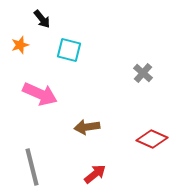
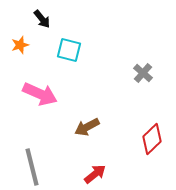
brown arrow: rotated 20 degrees counterclockwise
red diamond: rotated 68 degrees counterclockwise
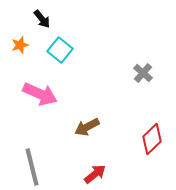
cyan square: moved 9 px left; rotated 25 degrees clockwise
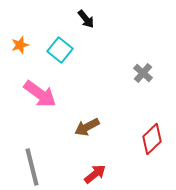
black arrow: moved 44 px right
pink arrow: rotated 12 degrees clockwise
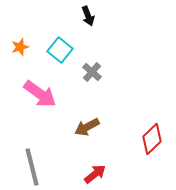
black arrow: moved 2 px right, 3 px up; rotated 18 degrees clockwise
orange star: moved 2 px down
gray cross: moved 51 px left, 1 px up
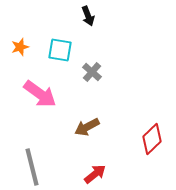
cyan square: rotated 30 degrees counterclockwise
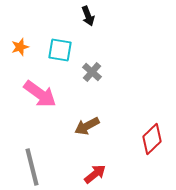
brown arrow: moved 1 px up
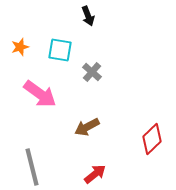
brown arrow: moved 1 px down
